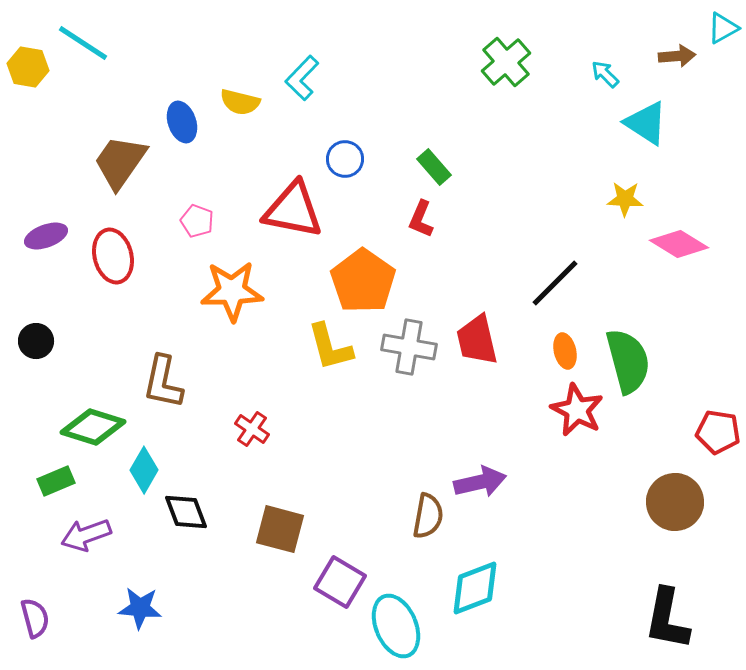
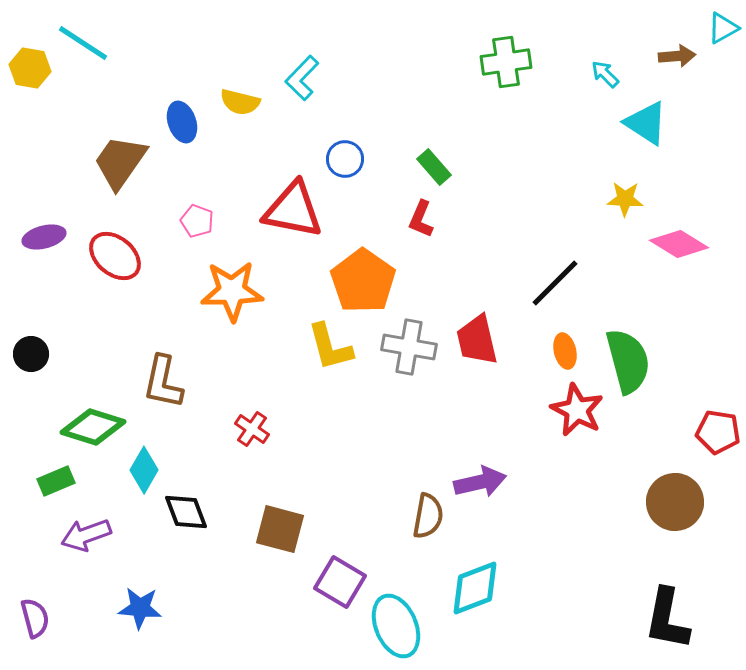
green cross at (506, 62): rotated 33 degrees clockwise
yellow hexagon at (28, 67): moved 2 px right, 1 px down
purple ellipse at (46, 236): moved 2 px left, 1 px down; rotated 6 degrees clockwise
red ellipse at (113, 256): moved 2 px right; rotated 36 degrees counterclockwise
black circle at (36, 341): moved 5 px left, 13 px down
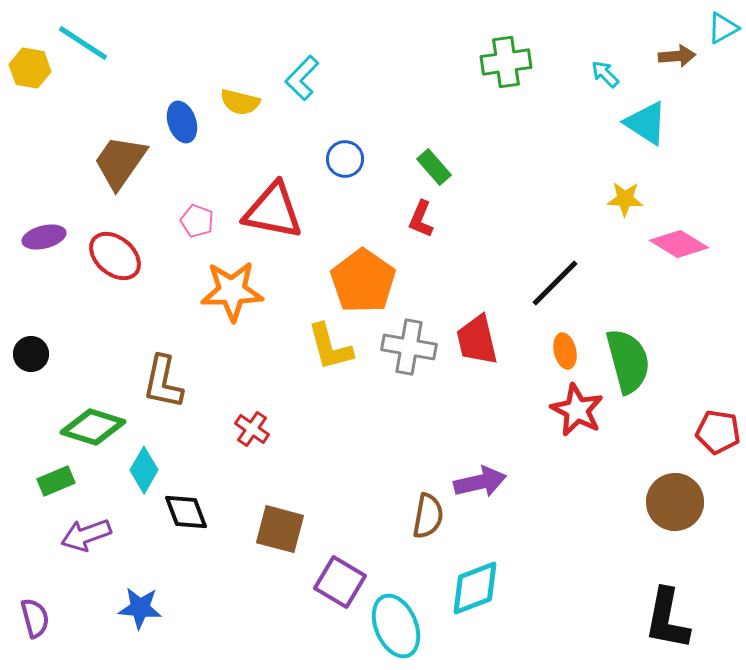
red triangle at (293, 210): moved 20 px left, 1 px down
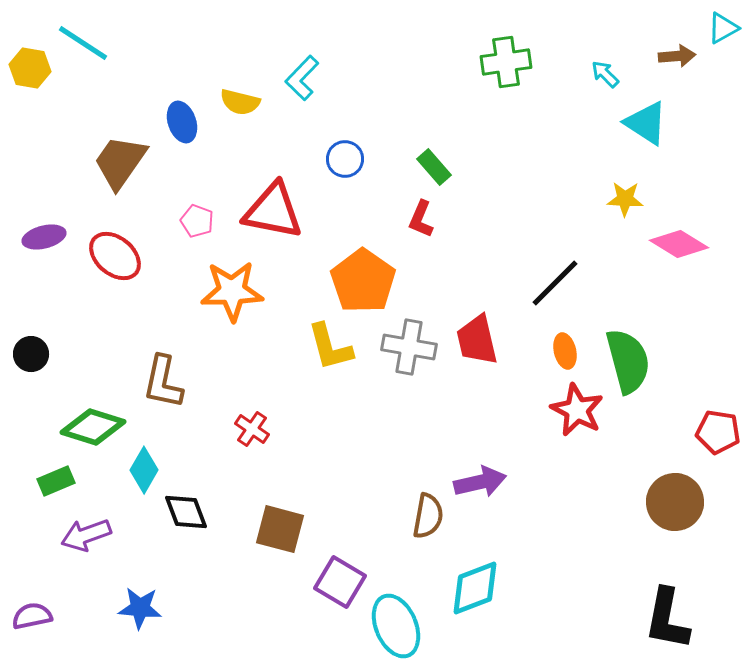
purple semicircle at (35, 618): moved 3 px left, 2 px up; rotated 87 degrees counterclockwise
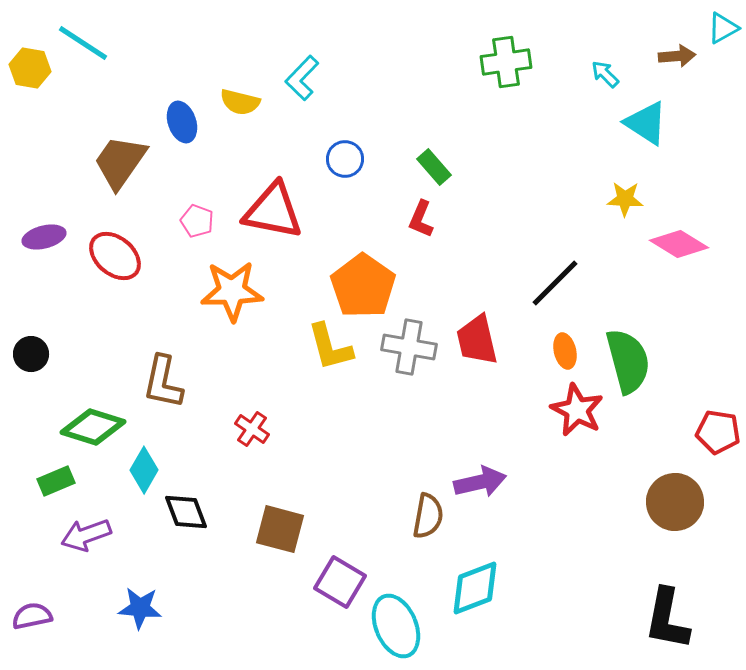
orange pentagon at (363, 281): moved 5 px down
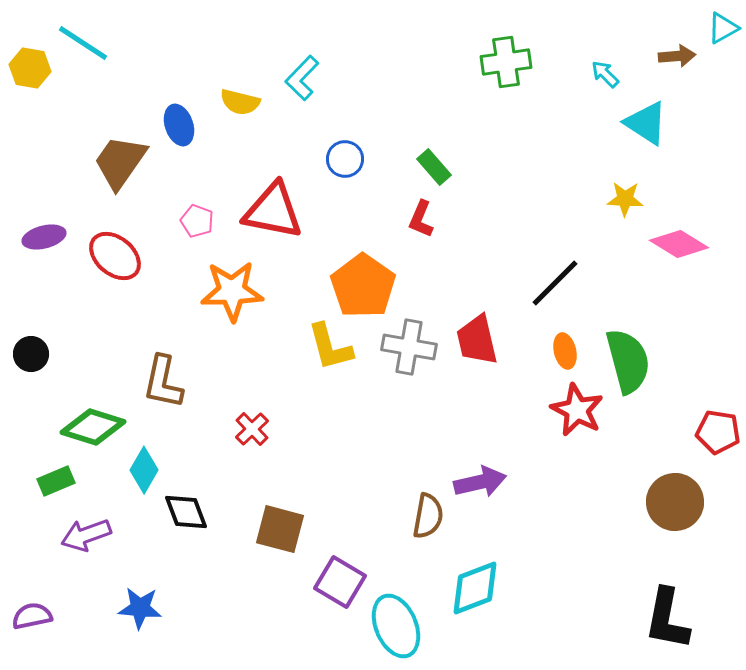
blue ellipse at (182, 122): moved 3 px left, 3 px down
red cross at (252, 429): rotated 12 degrees clockwise
